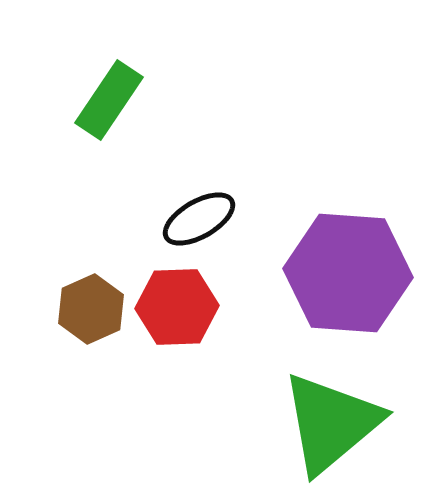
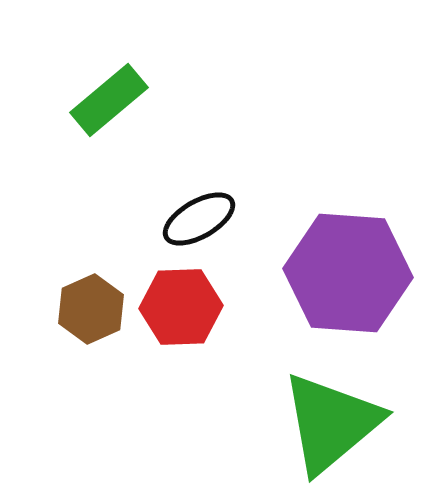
green rectangle: rotated 16 degrees clockwise
red hexagon: moved 4 px right
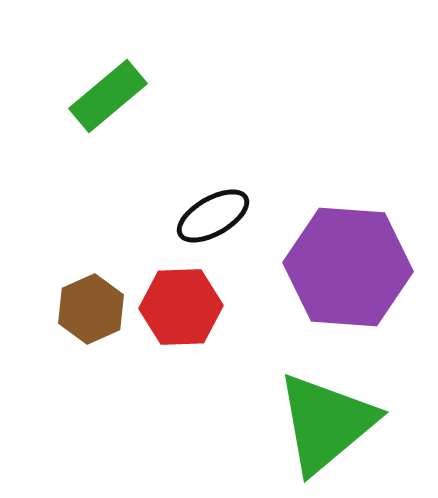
green rectangle: moved 1 px left, 4 px up
black ellipse: moved 14 px right, 3 px up
purple hexagon: moved 6 px up
green triangle: moved 5 px left
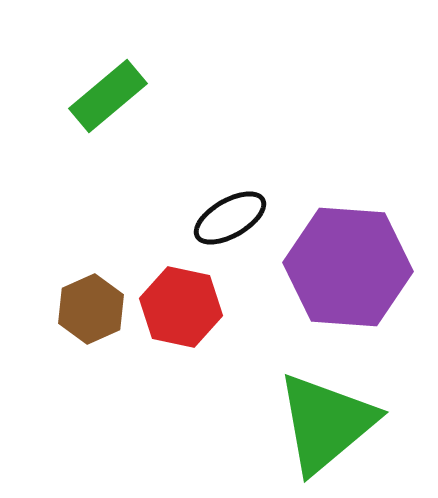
black ellipse: moved 17 px right, 2 px down
red hexagon: rotated 14 degrees clockwise
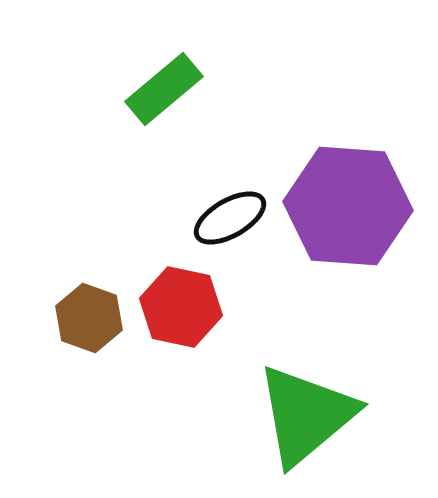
green rectangle: moved 56 px right, 7 px up
purple hexagon: moved 61 px up
brown hexagon: moved 2 px left, 9 px down; rotated 16 degrees counterclockwise
green triangle: moved 20 px left, 8 px up
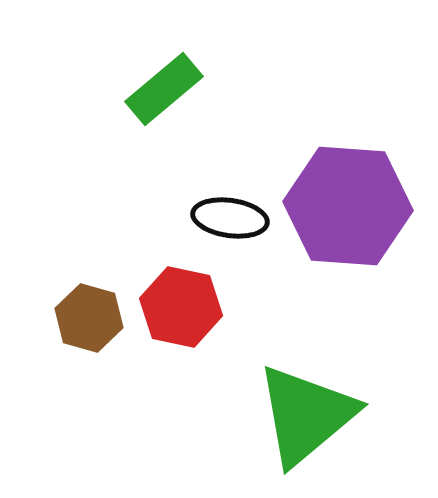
black ellipse: rotated 38 degrees clockwise
brown hexagon: rotated 4 degrees counterclockwise
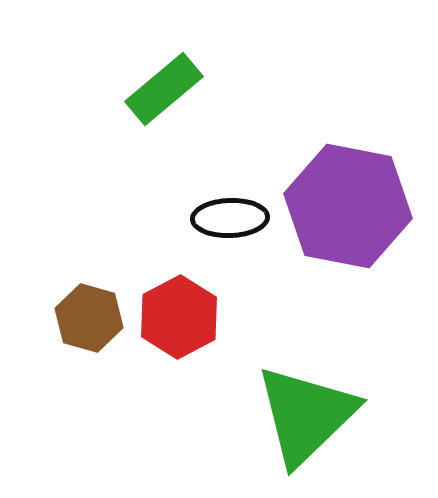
purple hexagon: rotated 7 degrees clockwise
black ellipse: rotated 10 degrees counterclockwise
red hexagon: moved 2 px left, 10 px down; rotated 20 degrees clockwise
green triangle: rotated 4 degrees counterclockwise
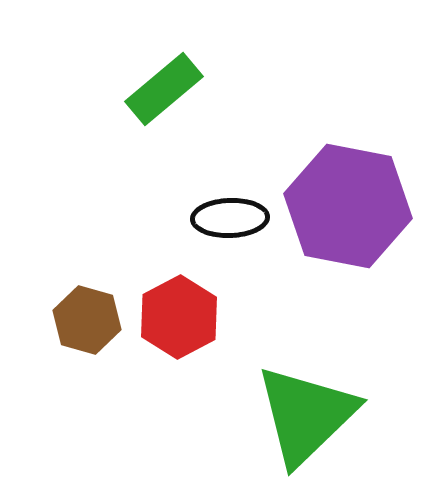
brown hexagon: moved 2 px left, 2 px down
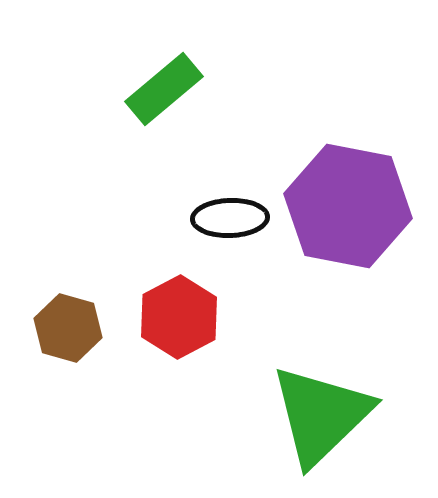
brown hexagon: moved 19 px left, 8 px down
green triangle: moved 15 px right
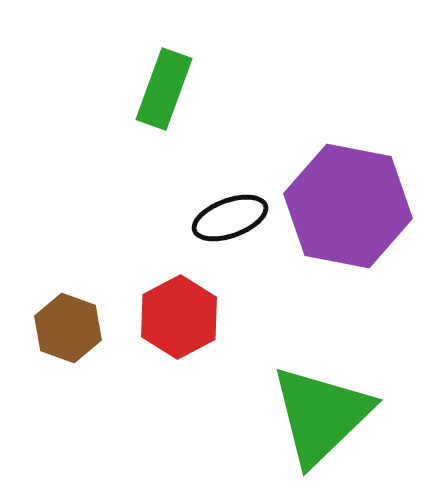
green rectangle: rotated 30 degrees counterclockwise
black ellipse: rotated 18 degrees counterclockwise
brown hexagon: rotated 4 degrees clockwise
